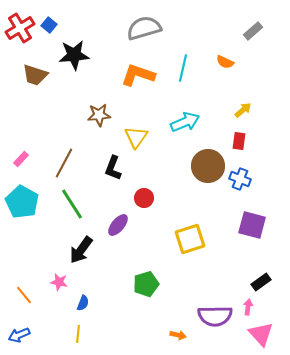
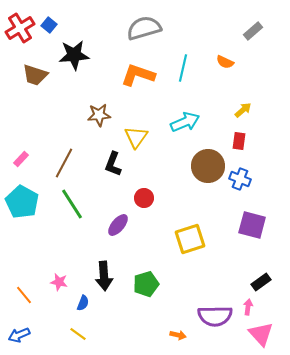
black L-shape: moved 4 px up
black arrow: moved 23 px right, 26 px down; rotated 40 degrees counterclockwise
yellow line: rotated 60 degrees counterclockwise
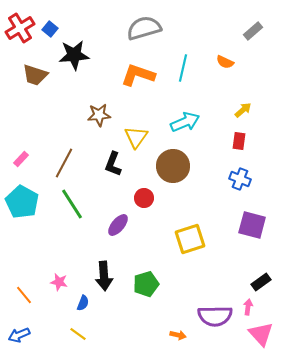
blue square: moved 1 px right, 4 px down
brown circle: moved 35 px left
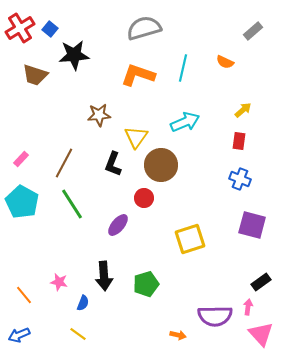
brown circle: moved 12 px left, 1 px up
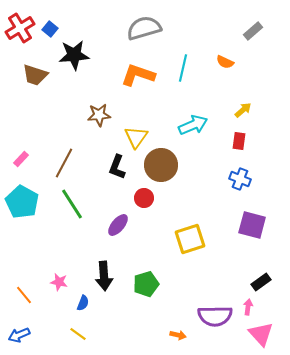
cyan arrow: moved 8 px right, 3 px down
black L-shape: moved 4 px right, 3 px down
